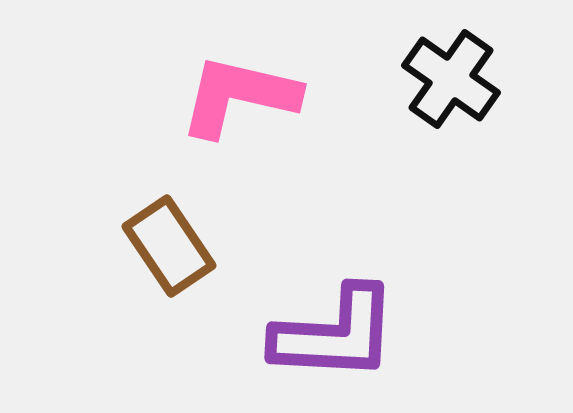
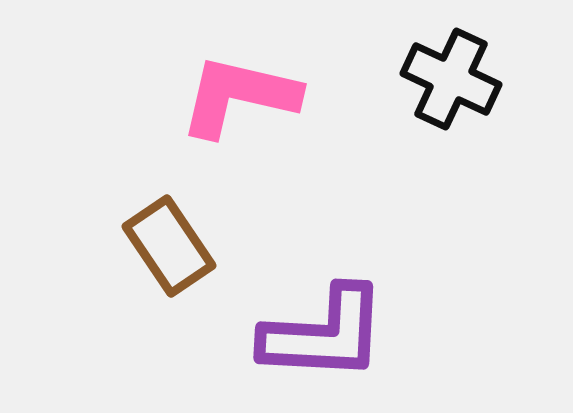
black cross: rotated 10 degrees counterclockwise
purple L-shape: moved 11 px left
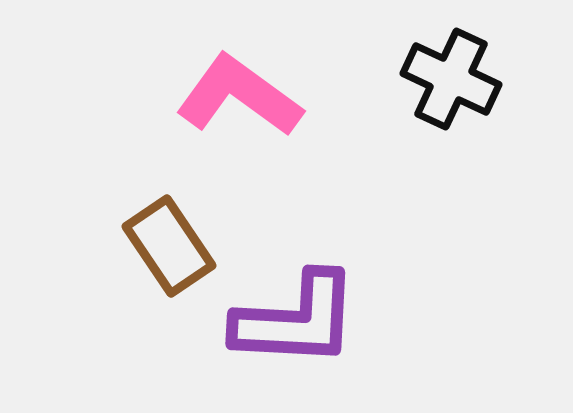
pink L-shape: rotated 23 degrees clockwise
purple L-shape: moved 28 px left, 14 px up
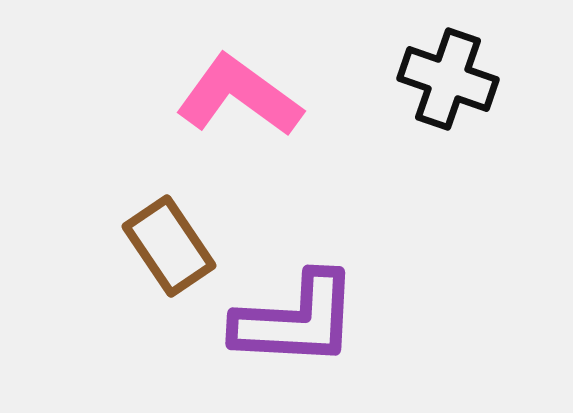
black cross: moved 3 px left; rotated 6 degrees counterclockwise
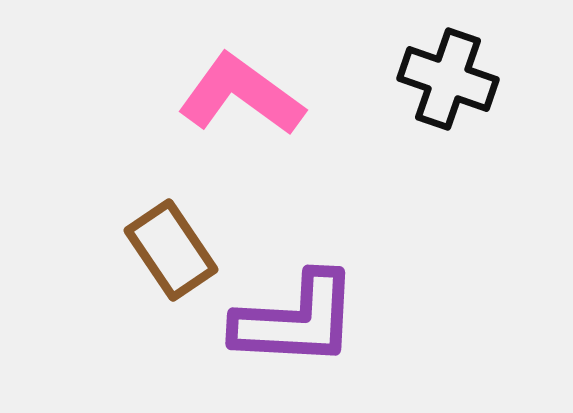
pink L-shape: moved 2 px right, 1 px up
brown rectangle: moved 2 px right, 4 px down
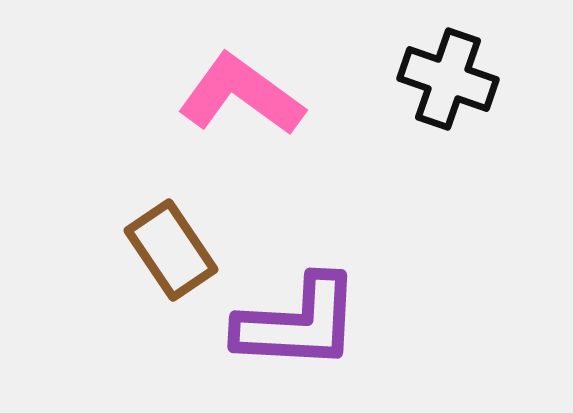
purple L-shape: moved 2 px right, 3 px down
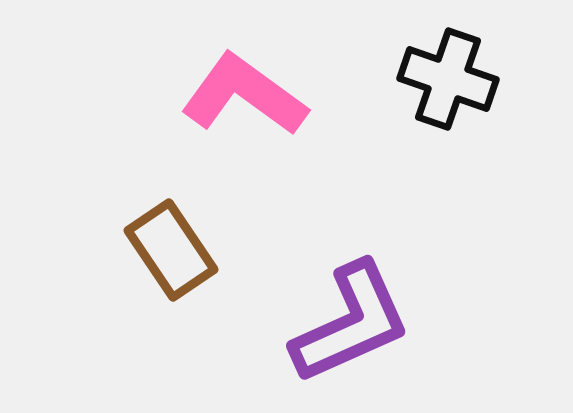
pink L-shape: moved 3 px right
purple L-shape: moved 53 px right; rotated 27 degrees counterclockwise
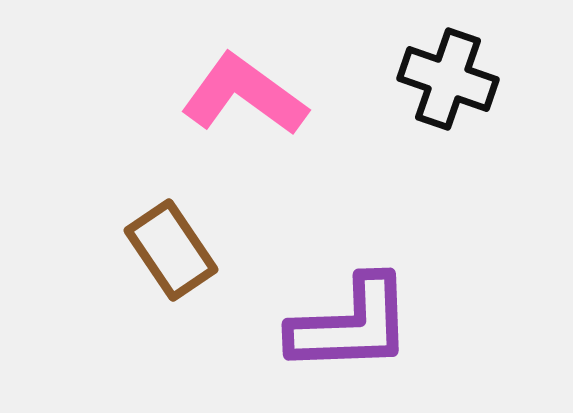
purple L-shape: moved 2 px down; rotated 22 degrees clockwise
